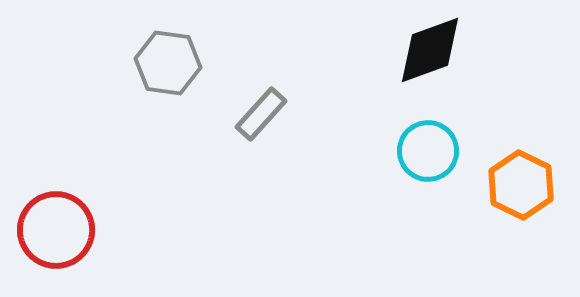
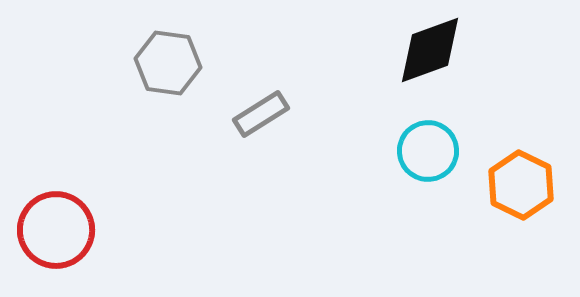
gray rectangle: rotated 16 degrees clockwise
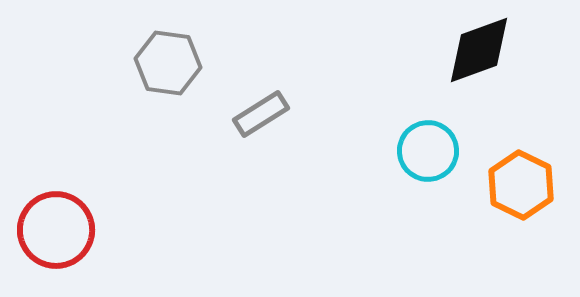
black diamond: moved 49 px right
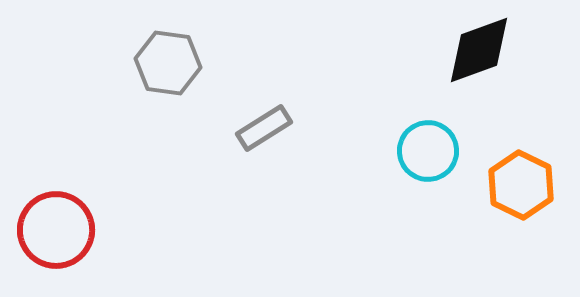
gray rectangle: moved 3 px right, 14 px down
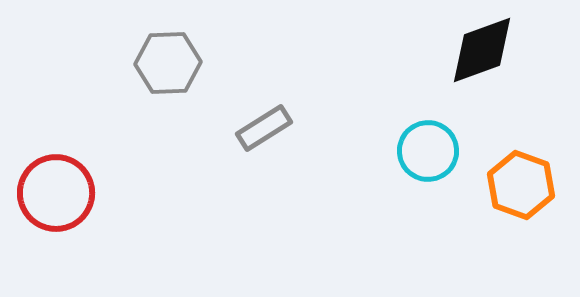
black diamond: moved 3 px right
gray hexagon: rotated 10 degrees counterclockwise
orange hexagon: rotated 6 degrees counterclockwise
red circle: moved 37 px up
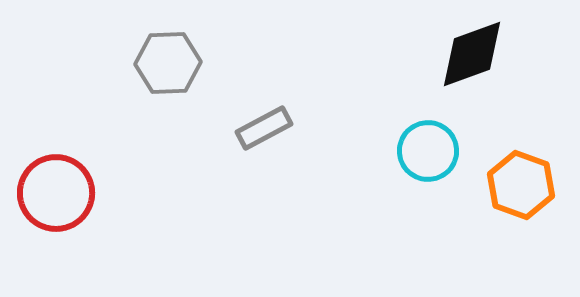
black diamond: moved 10 px left, 4 px down
gray rectangle: rotated 4 degrees clockwise
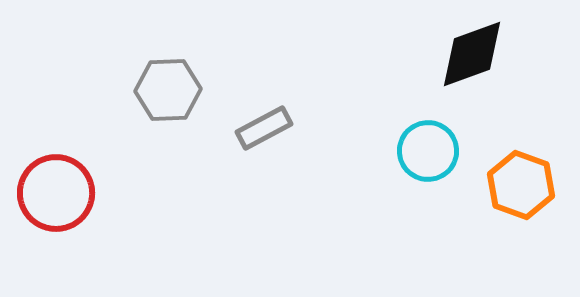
gray hexagon: moved 27 px down
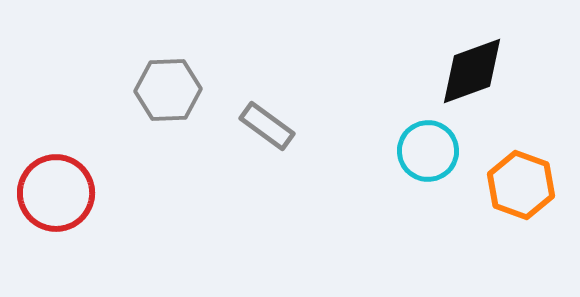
black diamond: moved 17 px down
gray rectangle: moved 3 px right, 2 px up; rotated 64 degrees clockwise
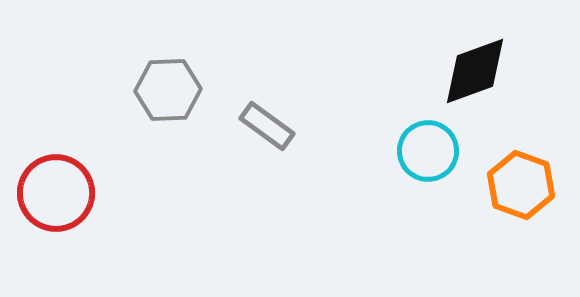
black diamond: moved 3 px right
